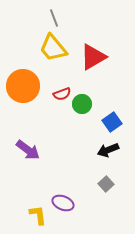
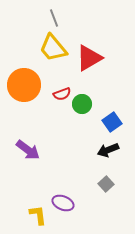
red triangle: moved 4 px left, 1 px down
orange circle: moved 1 px right, 1 px up
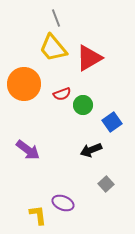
gray line: moved 2 px right
orange circle: moved 1 px up
green circle: moved 1 px right, 1 px down
black arrow: moved 17 px left
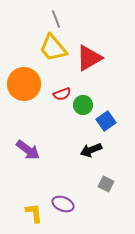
gray line: moved 1 px down
blue square: moved 6 px left, 1 px up
gray square: rotated 21 degrees counterclockwise
purple ellipse: moved 1 px down
yellow L-shape: moved 4 px left, 2 px up
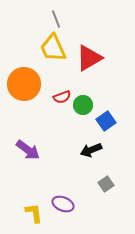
yellow trapezoid: rotated 16 degrees clockwise
red semicircle: moved 3 px down
gray square: rotated 28 degrees clockwise
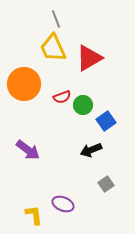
yellow L-shape: moved 2 px down
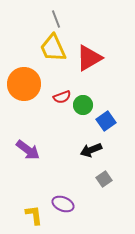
gray square: moved 2 px left, 5 px up
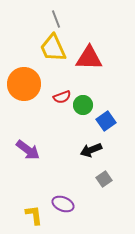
red triangle: rotated 32 degrees clockwise
